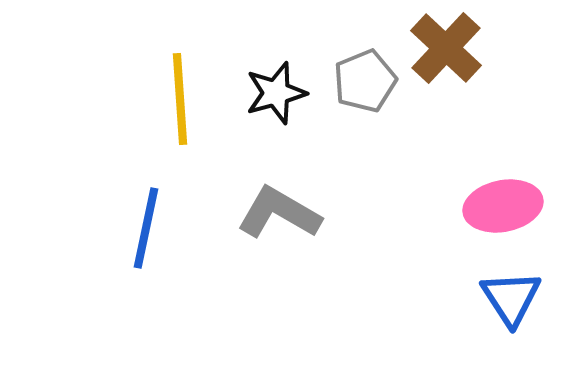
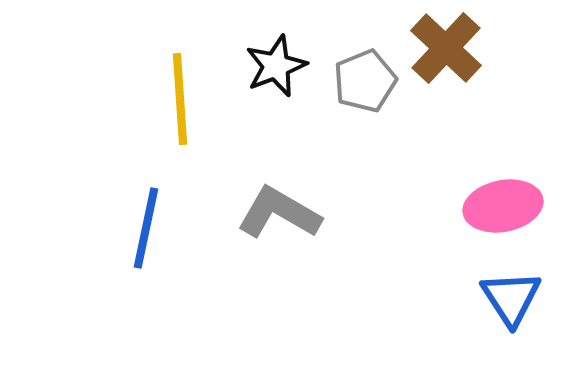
black star: moved 27 px up; rotated 6 degrees counterclockwise
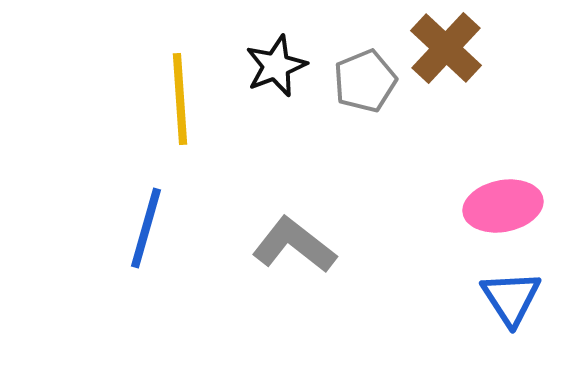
gray L-shape: moved 15 px right, 32 px down; rotated 8 degrees clockwise
blue line: rotated 4 degrees clockwise
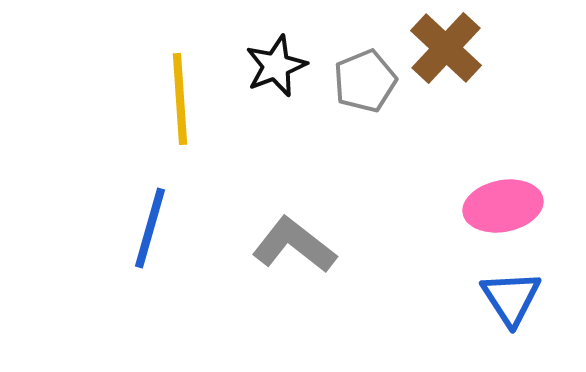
blue line: moved 4 px right
